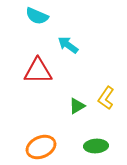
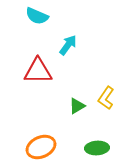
cyan arrow: rotated 90 degrees clockwise
green ellipse: moved 1 px right, 2 px down
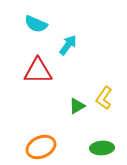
cyan semicircle: moved 1 px left, 8 px down
yellow L-shape: moved 2 px left
green ellipse: moved 5 px right
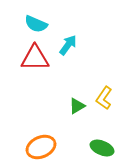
red triangle: moved 3 px left, 13 px up
green ellipse: rotated 25 degrees clockwise
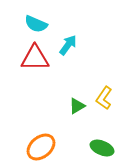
orange ellipse: rotated 16 degrees counterclockwise
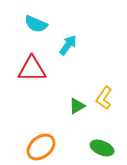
red triangle: moved 3 px left, 11 px down
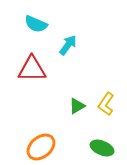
yellow L-shape: moved 2 px right, 6 px down
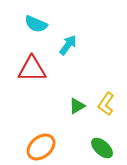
green ellipse: rotated 20 degrees clockwise
